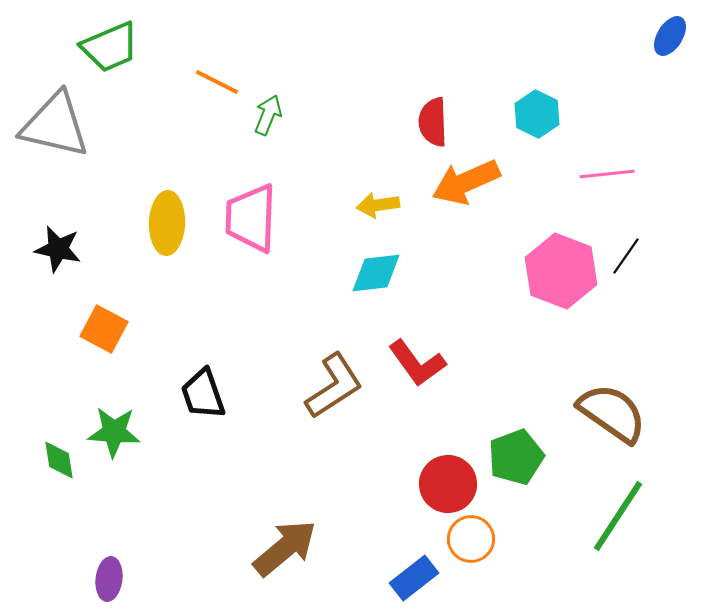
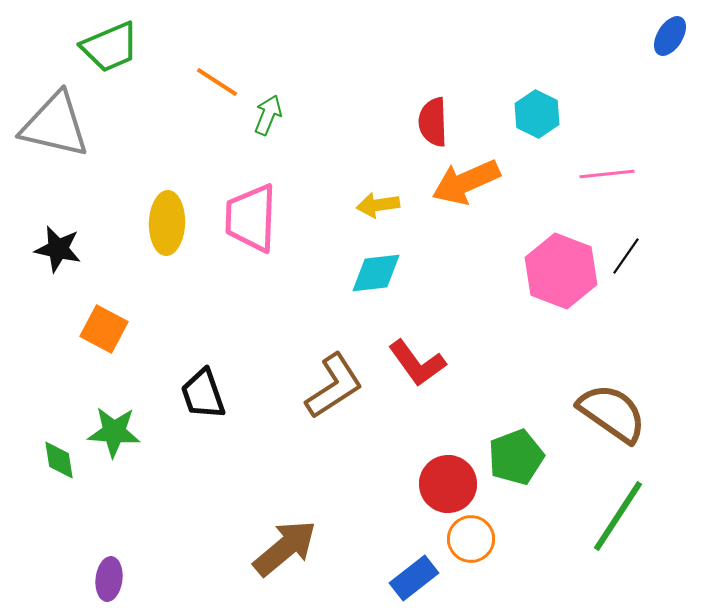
orange line: rotated 6 degrees clockwise
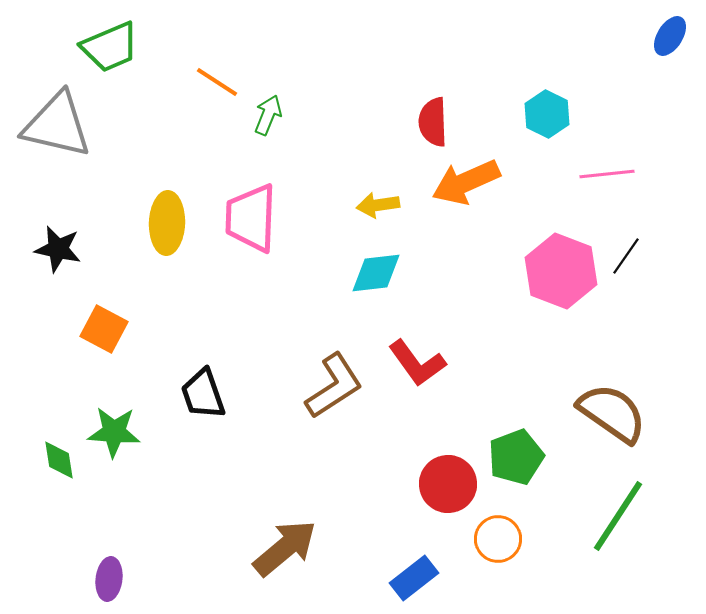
cyan hexagon: moved 10 px right
gray triangle: moved 2 px right
orange circle: moved 27 px right
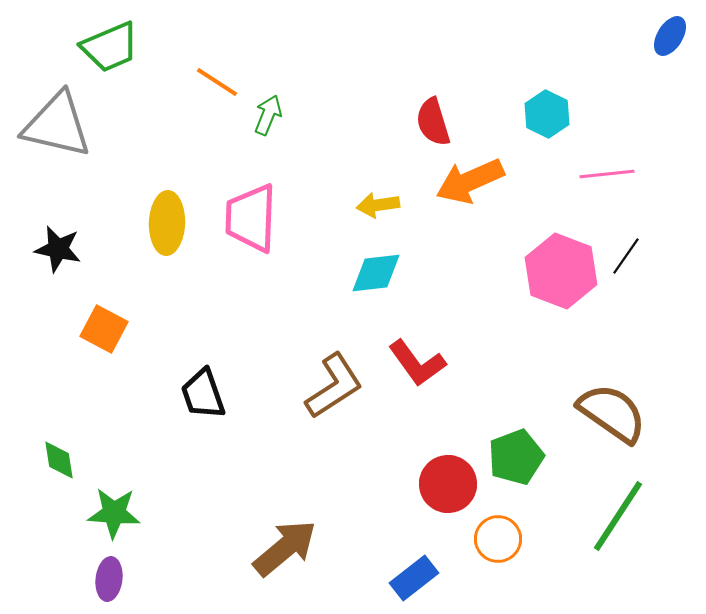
red semicircle: rotated 15 degrees counterclockwise
orange arrow: moved 4 px right, 1 px up
green star: moved 81 px down
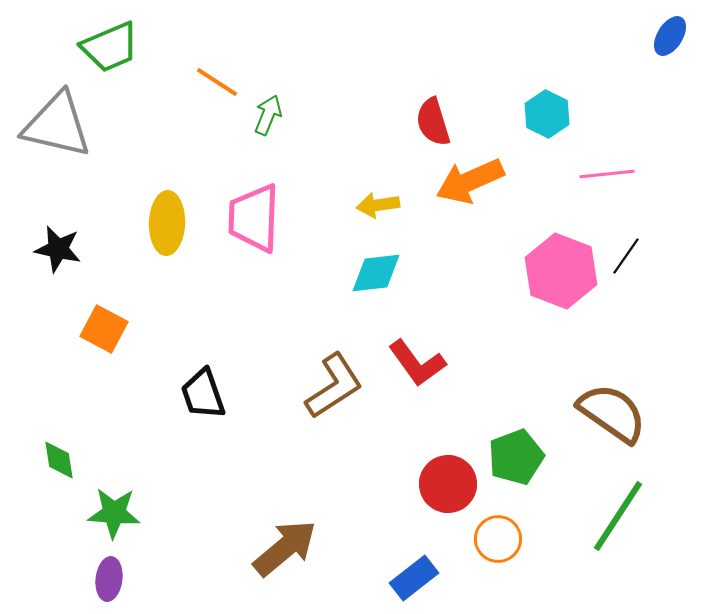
pink trapezoid: moved 3 px right
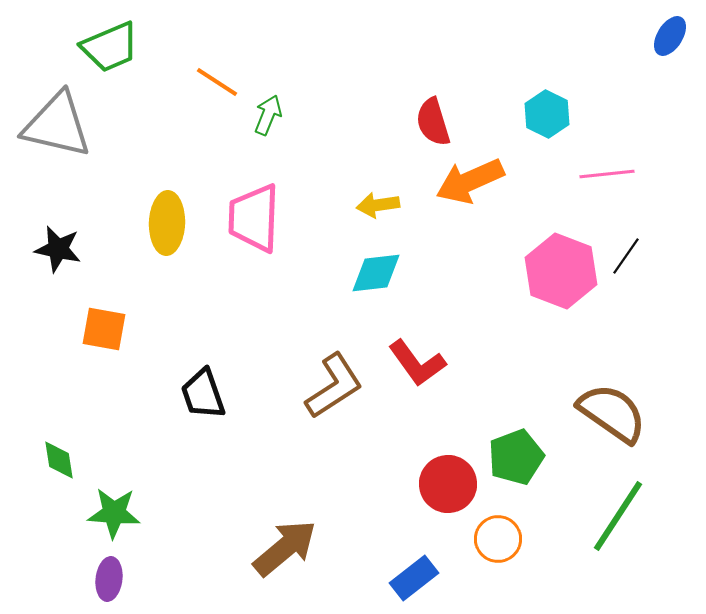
orange square: rotated 18 degrees counterclockwise
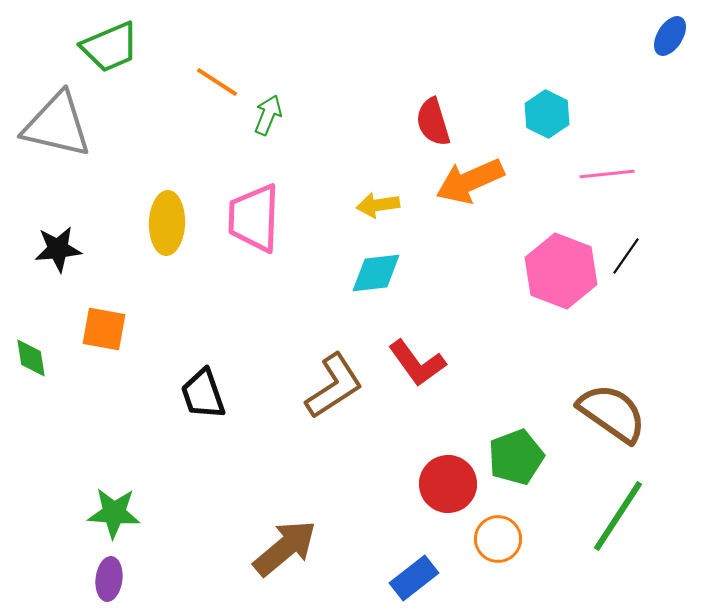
black star: rotated 18 degrees counterclockwise
green diamond: moved 28 px left, 102 px up
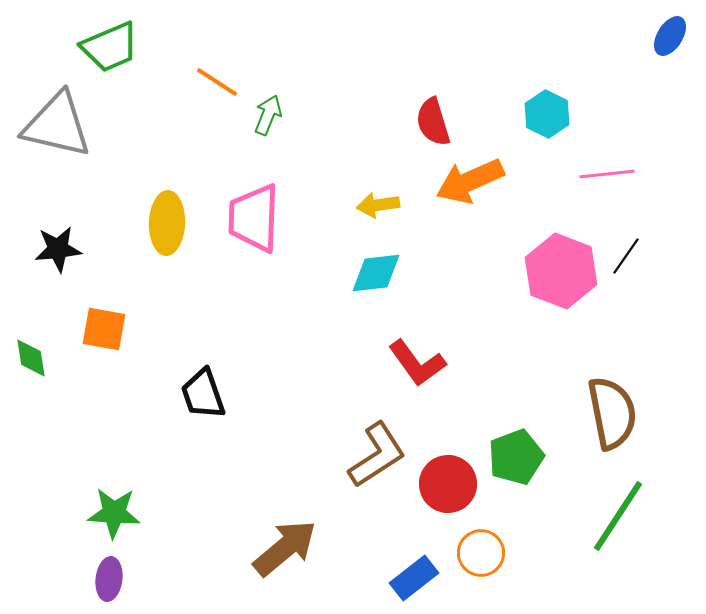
brown L-shape: moved 43 px right, 69 px down
brown semicircle: rotated 44 degrees clockwise
orange circle: moved 17 px left, 14 px down
